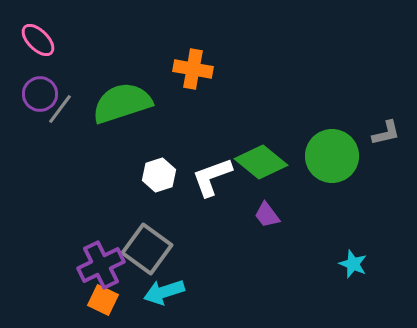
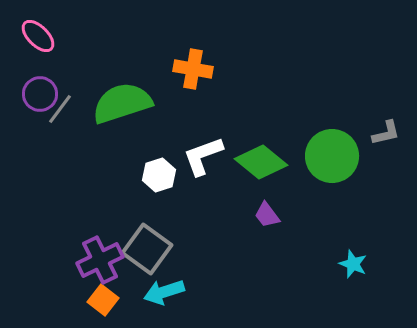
pink ellipse: moved 4 px up
white L-shape: moved 9 px left, 21 px up
purple cross: moved 1 px left, 5 px up
orange square: rotated 12 degrees clockwise
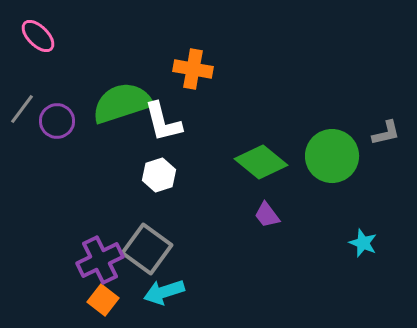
purple circle: moved 17 px right, 27 px down
gray line: moved 38 px left
white L-shape: moved 40 px left, 34 px up; rotated 84 degrees counterclockwise
cyan star: moved 10 px right, 21 px up
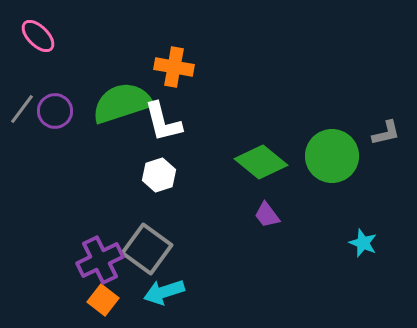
orange cross: moved 19 px left, 2 px up
purple circle: moved 2 px left, 10 px up
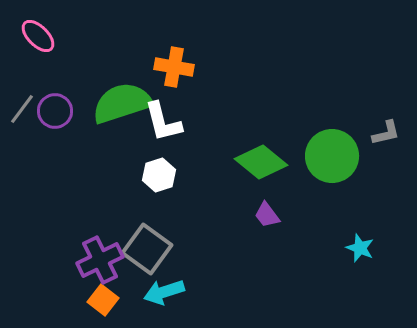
cyan star: moved 3 px left, 5 px down
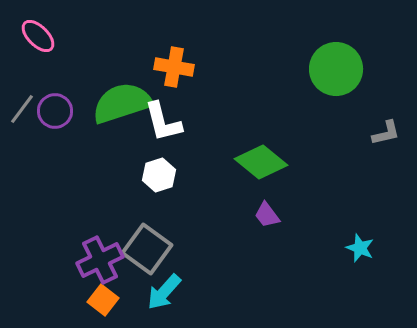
green circle: moved 4 px right, 87 px up
cyan arrow: rotated 30 degrees counterclockwise
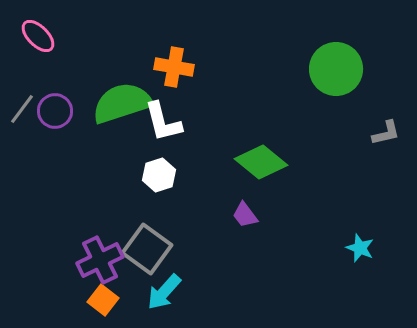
purple trapezoid: moved 22 px left
